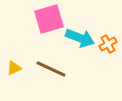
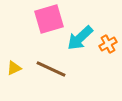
cyan arrow: rotated 116 degrees clockwise
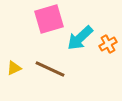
brown line: moved 1 px left
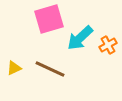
orange cross: moved 1 px down
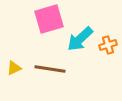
cyan arrow: moved 1 px down
orange cross: rotated 12 degrees clockwise
brown line: rotated 16 degrees counterclockwise
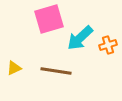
cyan arrow: moved 1 px up
brown line: moved 6 px right, 2 px down
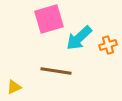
cyan arrow: moved 1 px left
yellow triangle: moved 19 px down
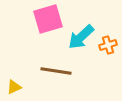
pink square: moved 1 px left
cyan arrow: moved 2 px right, 1 px up
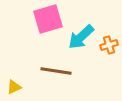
orange cross: moved 1 px right
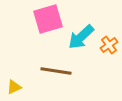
orange cross: rotated 18 degrees counterclockwise
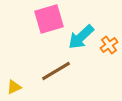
pink square: moved 1 px right
brown line: rotated 40 degrees counterclockwise
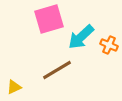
orange cross: rotated 30 degrees counterclockwise
brown line: moved 1 px right, 1 px up
